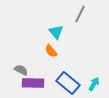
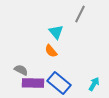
blue rectangle: moved 9 px left
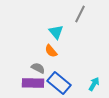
gray semicircle: moved 17 px right, 2 px up
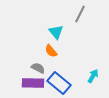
cyan arrow: moved 1 px left, 8 px up
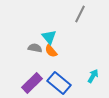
cyan triangle: moved 7 px left, 5 px down
gray semicircle: moved 3 px left, 20 px up; rotated 16 degrees counterclockwise
purple rectangle: moved 1 px left; rotated 45 degrees counterclockwise
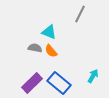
cyan triangle: moved 5 px up; rotated 28 degrees counterclockwise
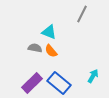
gray line: moved 2 px right
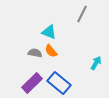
gray semicircle: moved 5 px down
cyan arrow: moved 3 px right, 13 px up
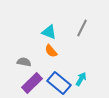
gray line: moved 14 px down
gray semicircle: moved 11 px left, 9 px down
cyan arrow: moved 15 px left, 16 px down
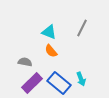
gray semicircle: moved 1 px right
cyan arrow: rotated 128 degrees clockwise
